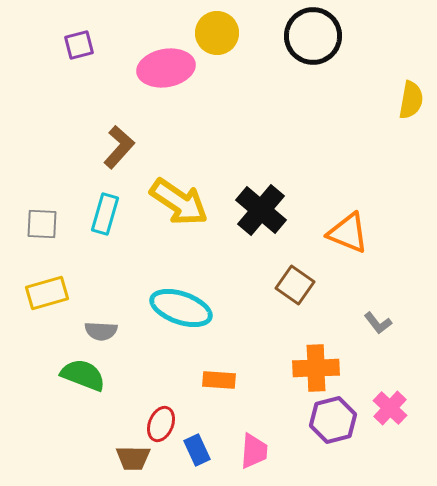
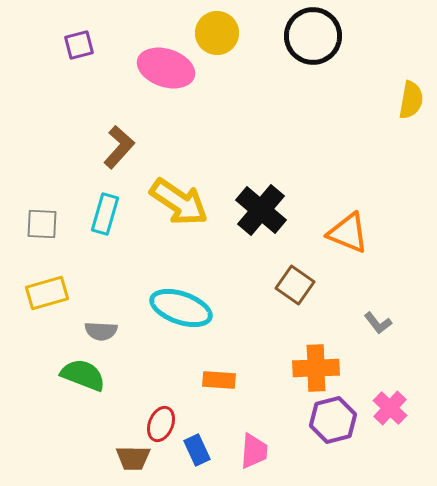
pink ellipse: rotated 28 degrees clockwise
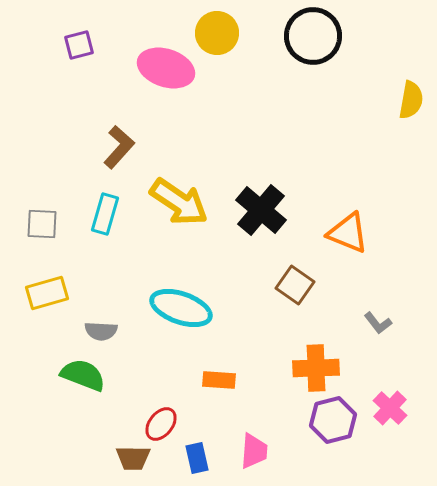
red ellipse: rotated 16 degrees clockwise
blue rectangle: moved 8 px down; rotated 12 degrees clockwise
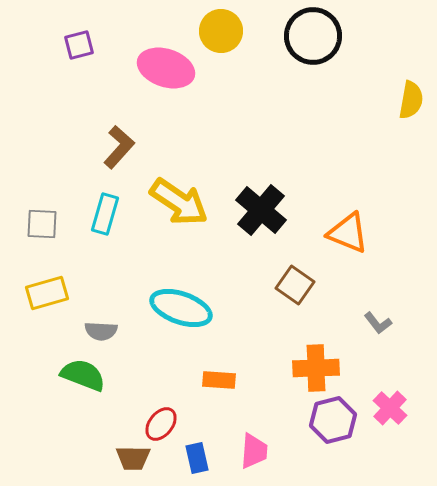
yellow circle: moved 4 px right, 2 px up
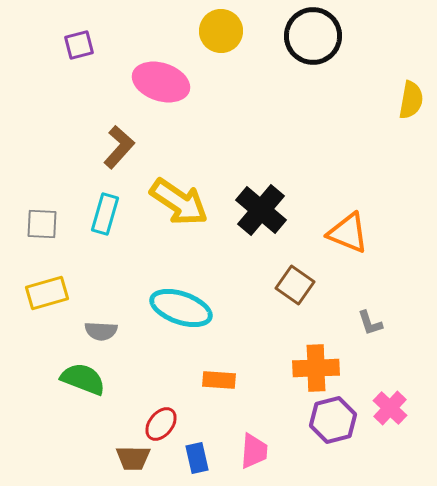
pink ellipse: moved 5 px left, 14 px down
gray L-shape: moved 8 px left; rotated 20 degrees clockwise
green semicircle: moved 4 px down
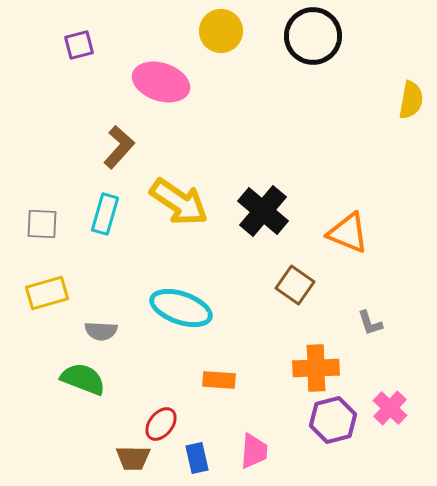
black cross: moved 2 px right, 1 px down
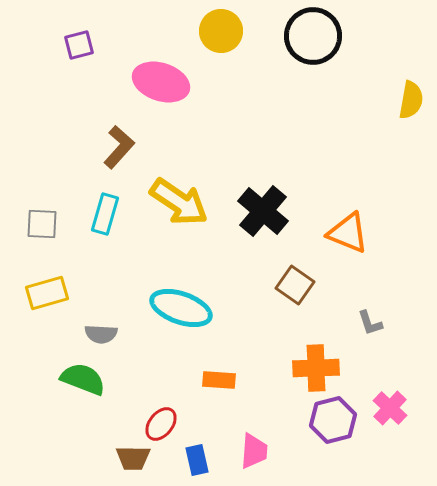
gray semicircle: moved 3 px down
blue rectangle: moved 2 px down
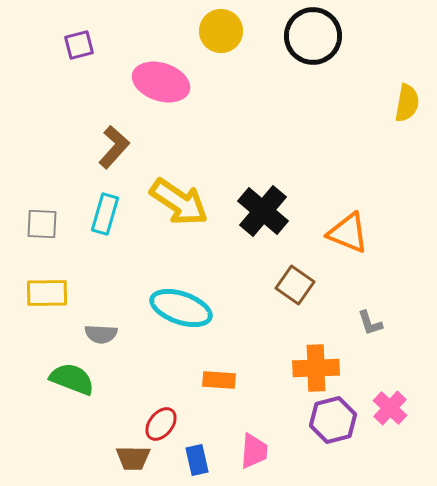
yellow semicircle: moved 4 px left, 3 px down
brown L-shape: moved 5 px left
yellow rectangle: rotated 15 degrees clockwise
green semicircle: moved 11 px left
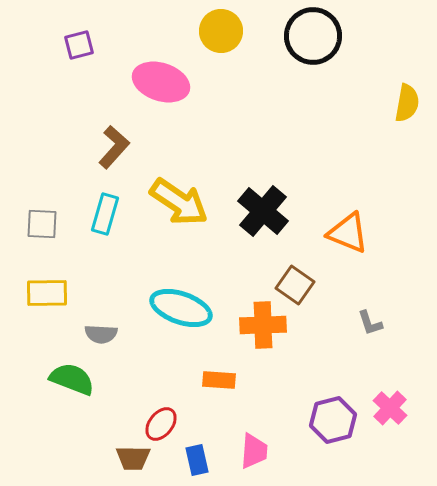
orange cross: moved 53 px left, 43 px up
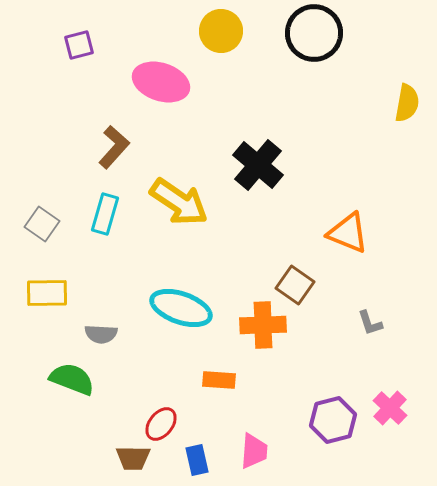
black circle: moved 1 px right, 3 px up
black cross: moved 5 px left, 46 px up
gray square: rotated 32 degrees clockwise
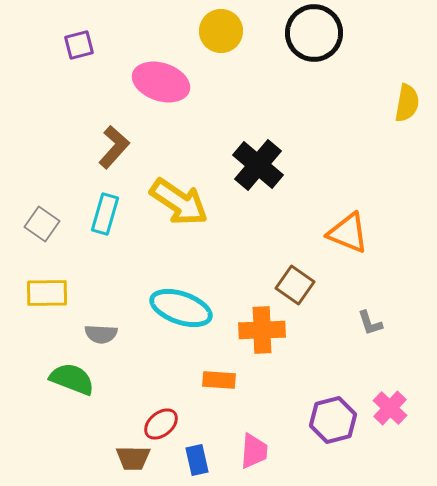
orange cross: moved 1 px left, 5 px down
red ellipse: rotated 12 degrees clockwise
